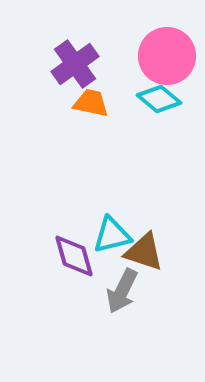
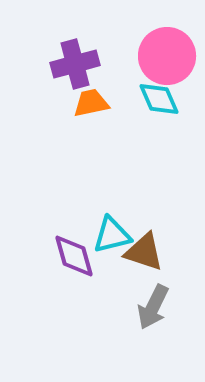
purple cross: rotated 21 degrees clockwise
cyan diamond: rotated 27 degrees clockwise
orange trapezoid: rotated 24 degrees counterclockwise
gray arrow: moved 31 px right, 16 px down
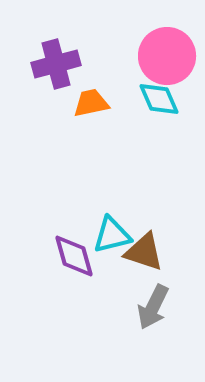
purple cross: moved 19 px left
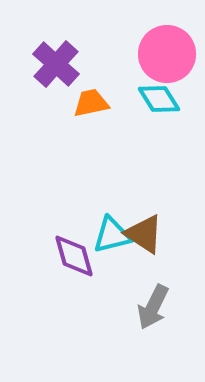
pink circle: moved 2 px up
purple cross: rotated 33 degrees counterclockwise
cyan diamond: rotated 9 degrees counterclockwise
brown triangle: moved 18 px up; rotated 15 degrees clockwise
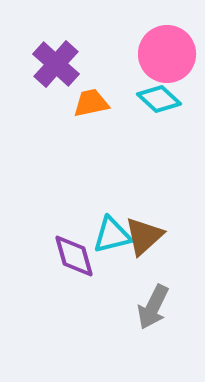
cyan diamond: rotated 15 degrees counterclockwise
brown triangle: moved 2 px down; rotated 45 degrees clockwise
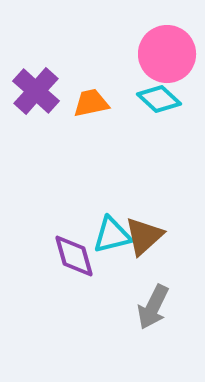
purple cross: moved 20 px left, 27 px down
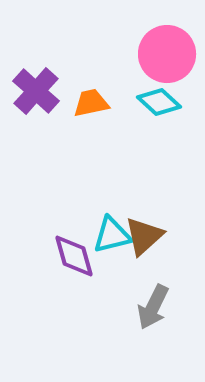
cyan diamond: moved 3 px down
